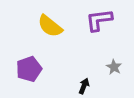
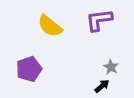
gray star: moved 3 px left
black arrow: moved 18 px right; rotated 28 degrees clockwise
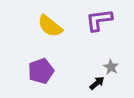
purple pentagon: moved 12 px right, 2 px down
black arrow: moved 5 px left, 3 px up
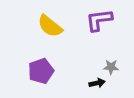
gray star: rotated 28 degrees counterclockwise
black arrow: rotated 28 degrees clockwise
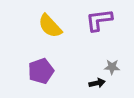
yellow semicircle: rotated 8 degrees clockwise
gray star: moved 1 px right
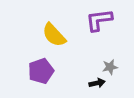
yellow semicircle: moved 4 px right, 9 px down
gray star: moved 2 px left; rotated 14 degrees counterclockwise
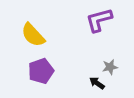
purple L-shape: rotated 8 degrees counterclockwise
yellow semicircle: moved 21 px left
black arrow: rotated 133 degrees counterclockwise
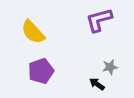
yellow semicircle: moved 3 px up
black arrow: moved 1 px down
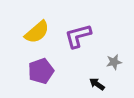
purple L-shape: moved 21 px left, 16 px down
yellow semicircle: moved 4 px right; rotated 88 degrees counterclockwise
gray star: moved 4 px right, 5 px up
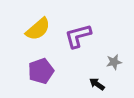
yellow semicircle: moved 1 px right, 3 px up
